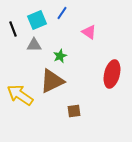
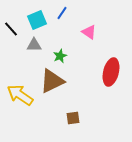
black line: moved 2 px left; rotated 21 degrees counterclockwise
red ellipse: moved 1 px left, 2 px up
brown square: moved 1 px left, 7 px down
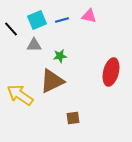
blue line: moved 7 px down; rotated 40 degrees clockwise
pink triangle: moved 16 px up; rotated 21 degrees counterclockwise
green star: rotated 16 degrees clockwise
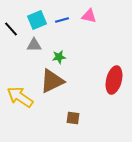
green star: moved 1 px left, 1 px down
red ellipse: moved 3 px right, 8 px down
yellow arrow: moved 2 px down
brown square: rotated 16 degrees clockwise
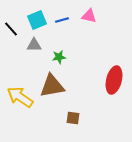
brown triangle: moved 5 px down; rotated 16 degrees clockwise
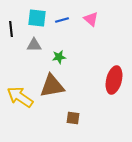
pink triangle: moved 2 px right, 3 px down; rotated 28 degrees clockwise
cyan square: moved 2 px up; rotated 30 degrees clockwise
black line: rotated 35 degrees clockwise
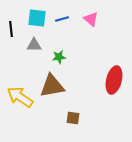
blue line: moved 1 px up
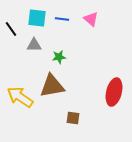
blue line: rotated 24 degrees clockwise
black line: rotated 28 degrees counterclockwise
red ellipse: moved 12 px down
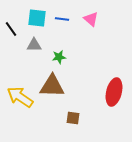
brown triangle: rotated 12 degrees clockwise
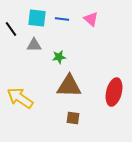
brown triangle: moved 17 px right
yellow arrow: moved 1 px down
